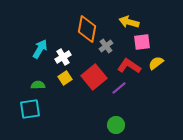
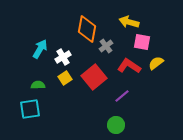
pink square: rotated 18 degrees clockwise
purple line: moved 3 px right, 8 px down
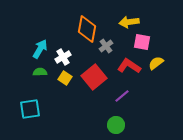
yellow arrow: rotated 24 degrees counterclockwise
yellow square: rotated 24 degrees counterclockwise
green semicircle: moved 2 px right, 13 px up
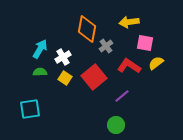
pink square: moved 3 px right, 1 px down
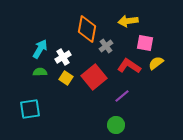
yellow arrow: moved 1 px left, 1 px up
yellow square: moved 1 px right
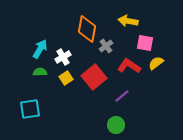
yellow arrow: rotated 18 degrees clockwise
yellow square: rotated 24 degrees clockwise
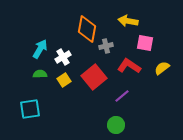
gray cross: rotated 24 degrees clockwise
yellow semicircle: moved 6 px right, 5 px down
green semicircle: moved 2 px down
yellow square: moved 2 px left, 2 px down
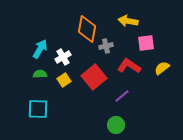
pink square: moved 1 px right; rotated 18 degrees counterclockwise
cyan square: moved 8 px right; rotated 10 degrees clockwise
